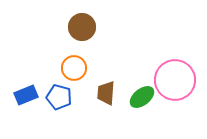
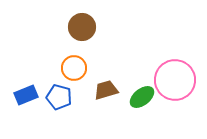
brown trapezoid: moved 3 px up; rotated 70 degrees clockwise
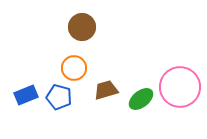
pink circle: moved 5 px right, 7 px down
green ellipse: moved 1 px left, 2 px down
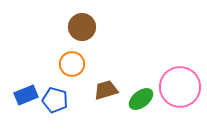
orange circle: moved 2 px left, 4 px up
blue pentagon: moved 4 px left, 3 px down
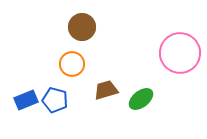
pink circle: moved 34 px up
blue rectangle: moved 5 px down
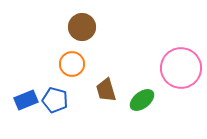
pink circle: moved 1 px right, 15 px down
brown trapezoid: rotated 90 degrees counterclockwise
green ellipse: moved 1 px right, 1 px down
